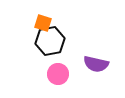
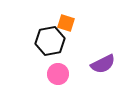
orange square: moved 23 px right
purple semicircle: moved 7 px right; rotated 40 degrees counterclockwise
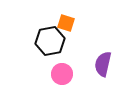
purple semicircle: rotated 130 degrees clockwise
pink circle: moved 4 px right
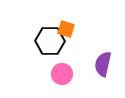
orange square: moved 6 px down
black hexagon: rotated 12 degrees clockwise
